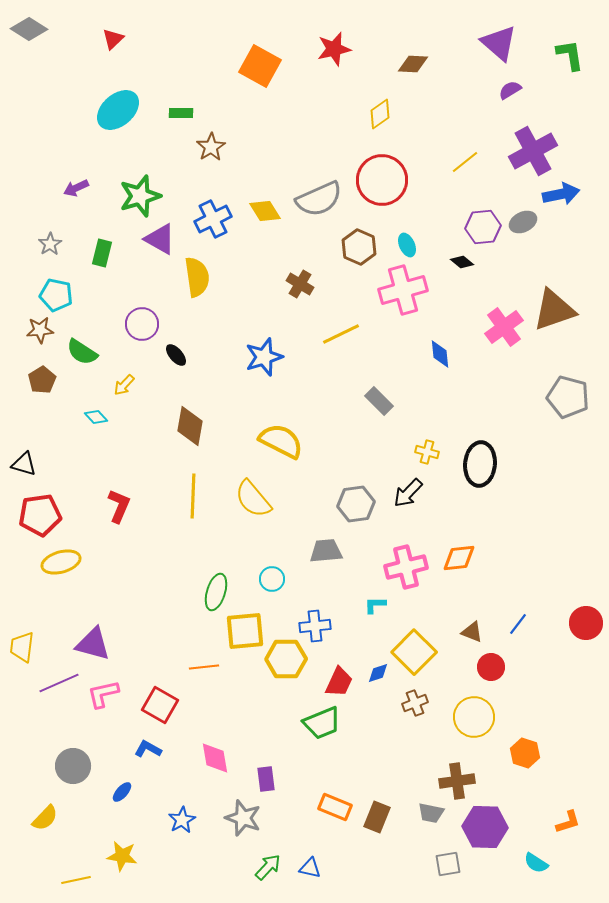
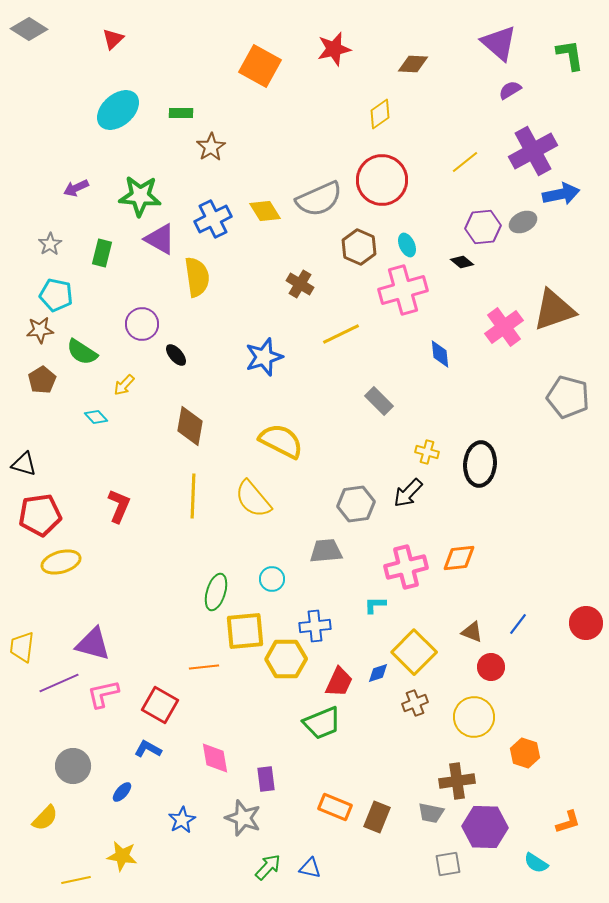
green star at (140, 196): rotated 21 degrees clockwise
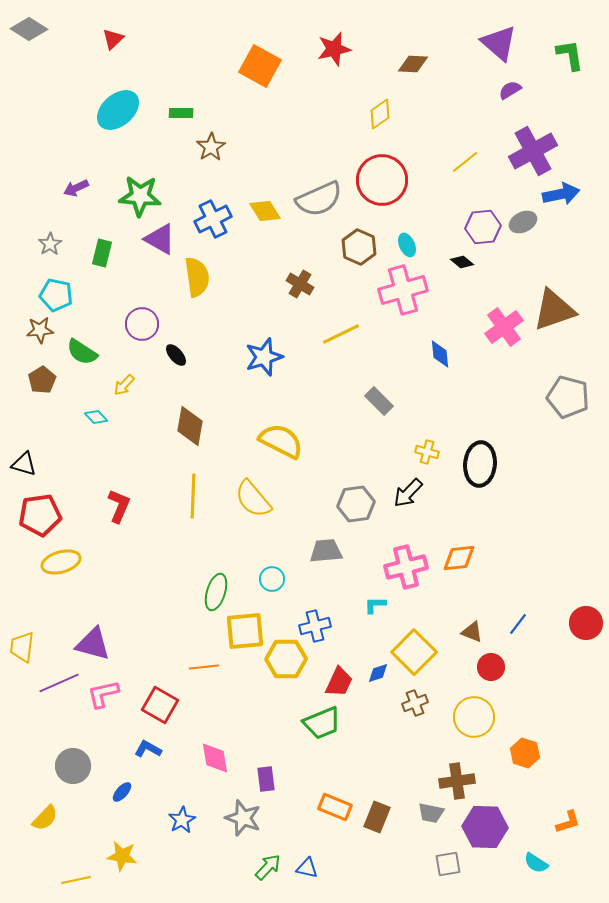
blue cross at (315, 626): rotated 8 degrees counterclockwise
blue triangle at (310, 868): moved 3 px left
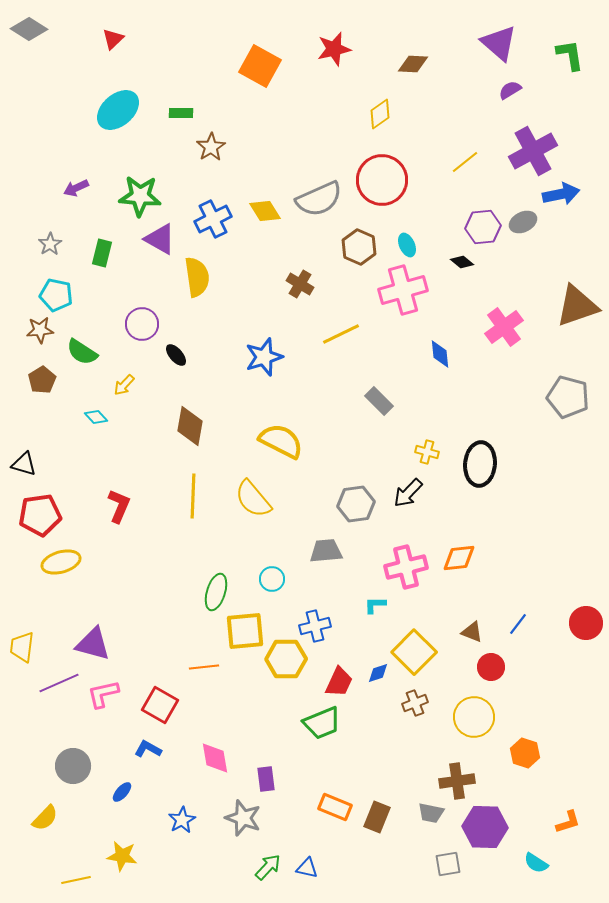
brown triangle at (554, 310): moved 23 px right, 4 px up
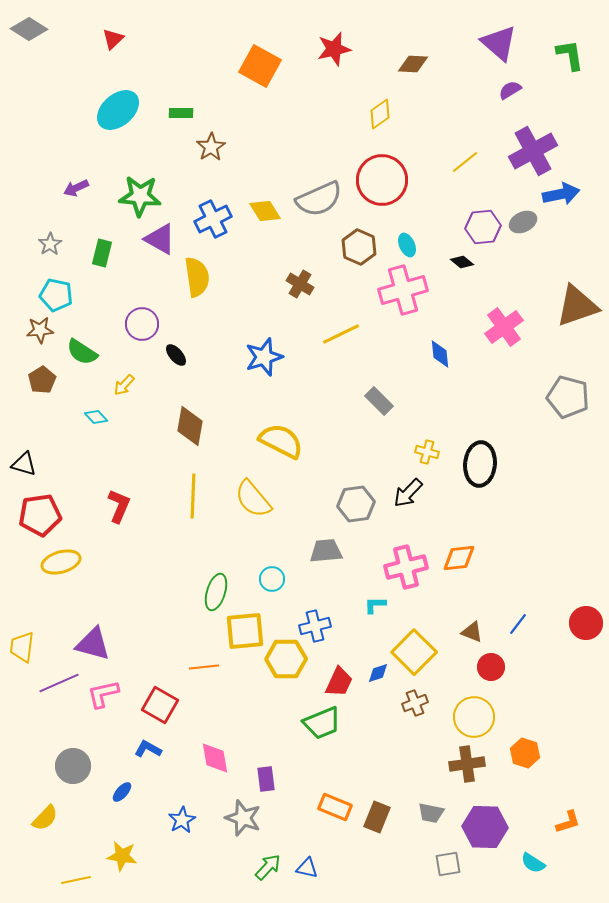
brown cross at (457, 781): moved 10 px right, 17 px up
cyan semicircle at (536, 863): moved 3 px left
